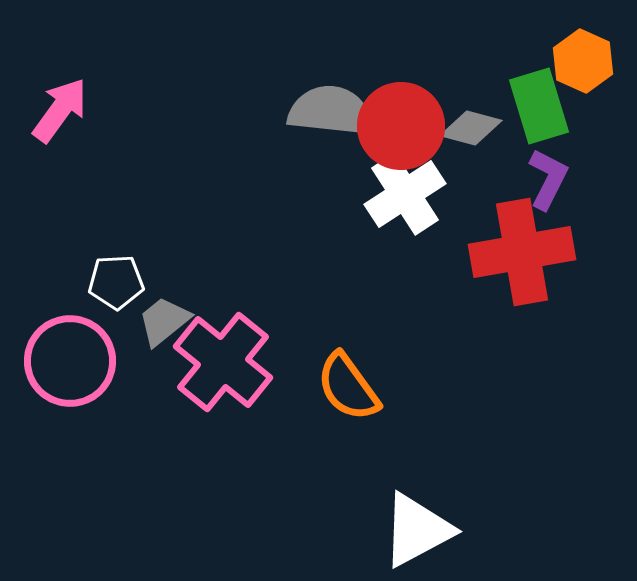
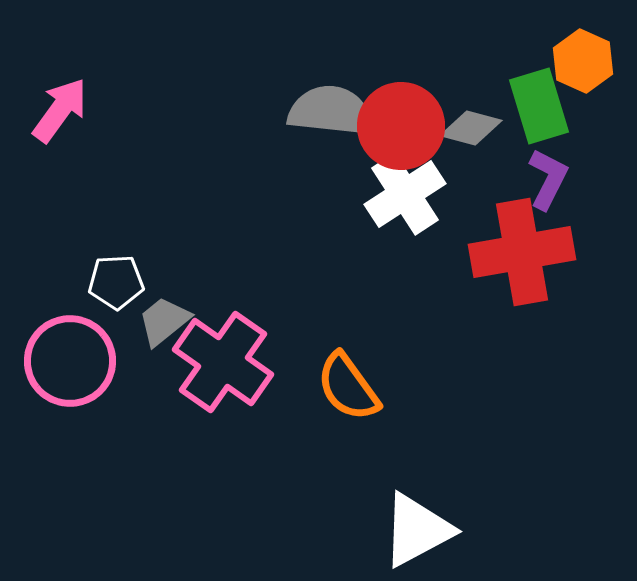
pink cross: rotated 4 degrees counterclockwise
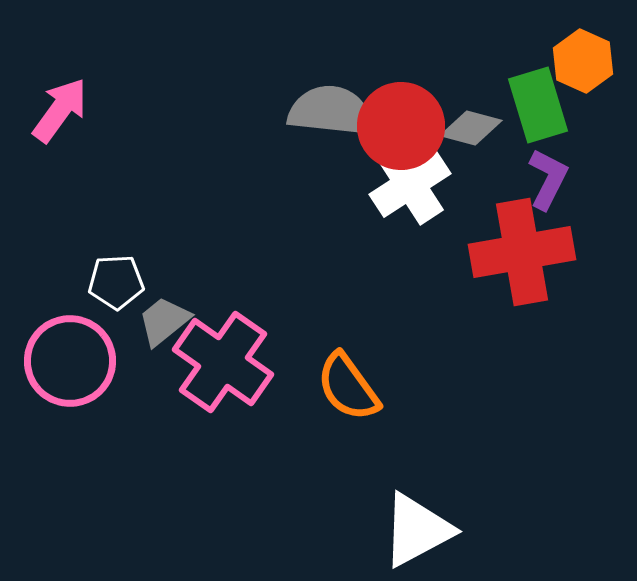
green rectangle: moved 1 px left, 1 px up
white cross: moved 5 px right, 10 px up
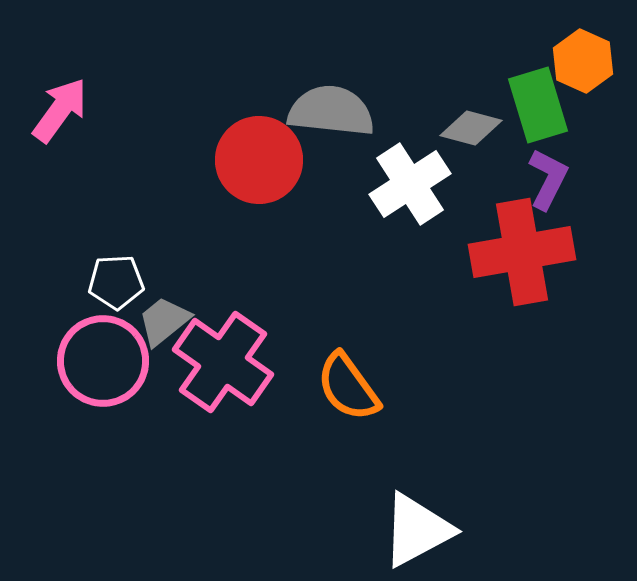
red circle: moved 142 px left, 34 px down
pink circle: moved 33 px right
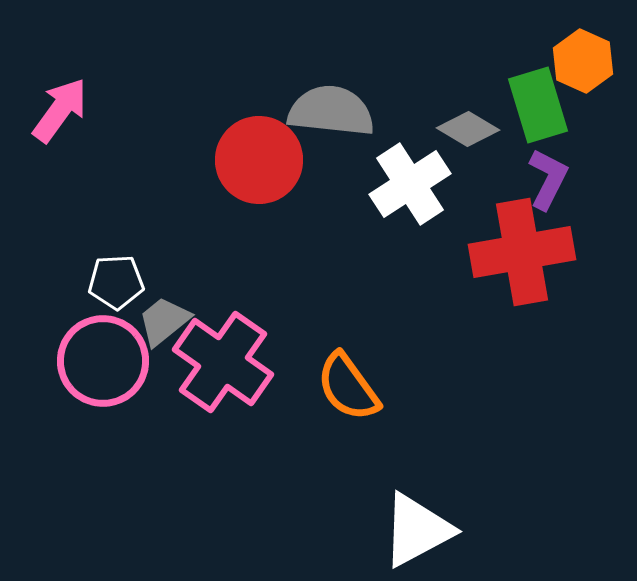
gray diamond: moved 3 px left, 1 px down; rotated 16 degrees clockwise
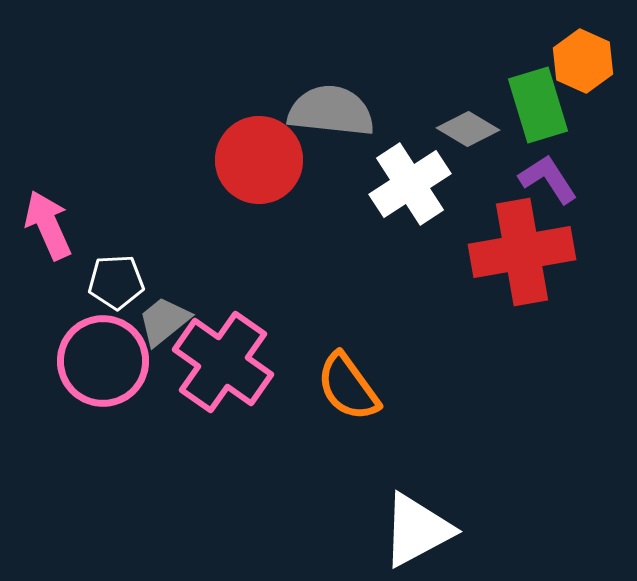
pink arrow: moved 12 px left, 115 px down; rotated 60 degrees counterclockwise
purple L-shape: rotated 60 degrees counterclockwise
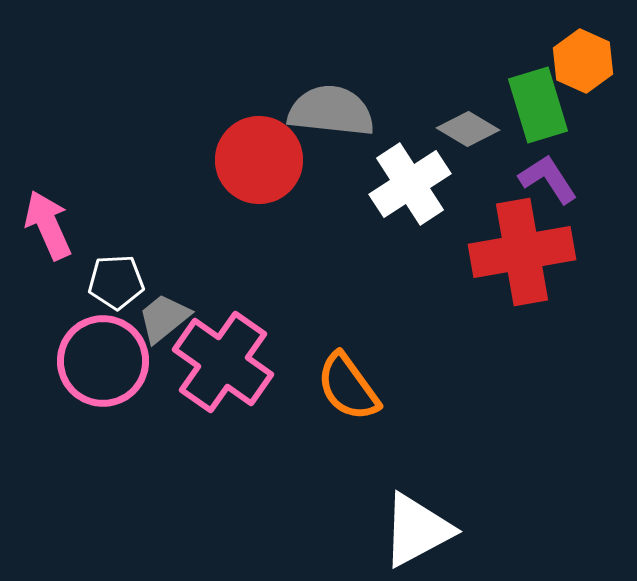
gray trapezoid: moved 3 px up
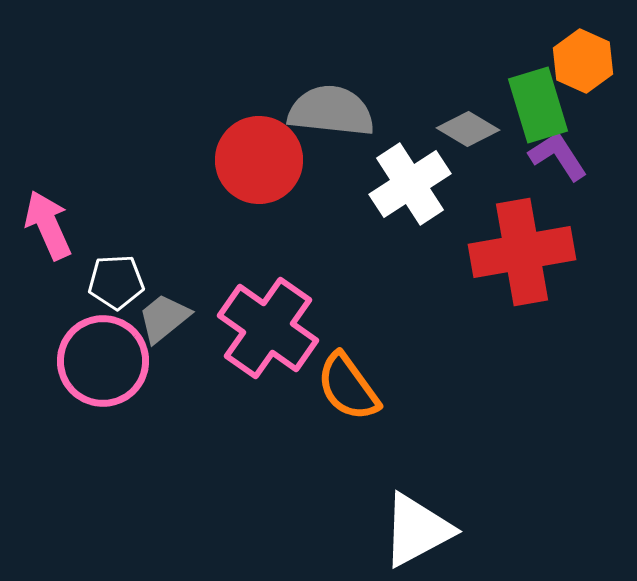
purple L-shape: moved 10 px right, 23 px up
pink cross: moved 45 px right, 34 px up
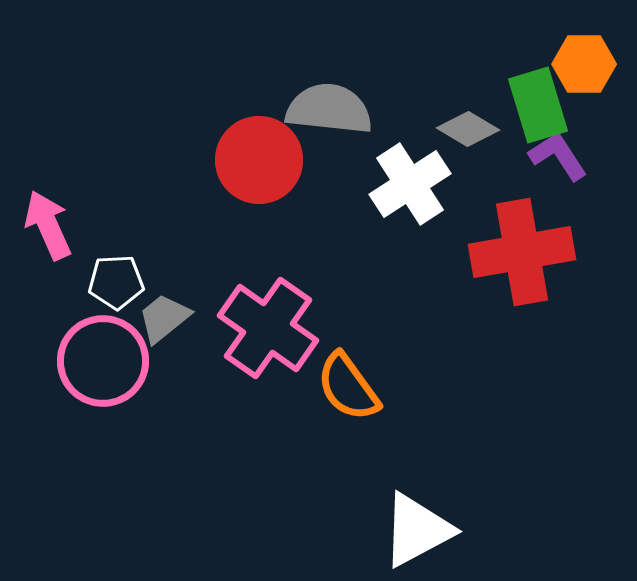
orange hexagon: moved 1 px right, 3 px down; rotated 24 degrees counterclockwise
gray semicircle: moved 2 px left, 2 px up
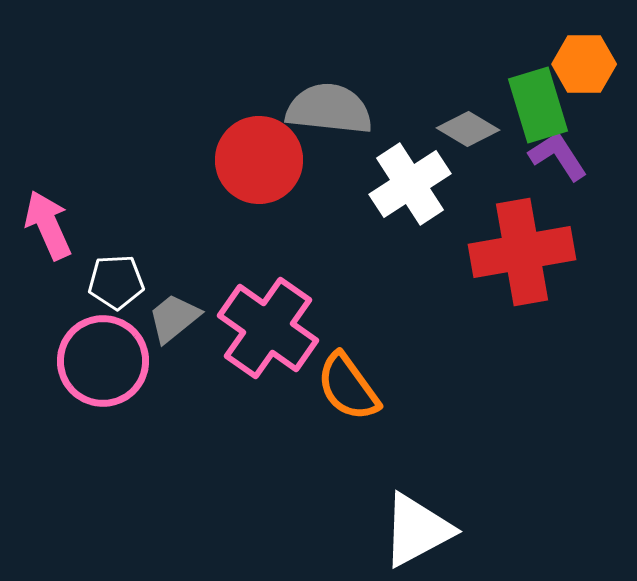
gray trapezoid: moved 10 px right
